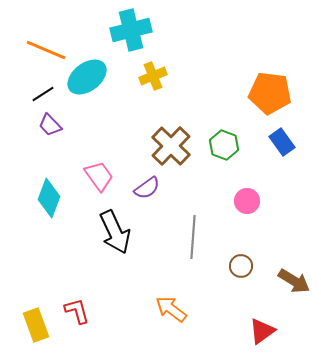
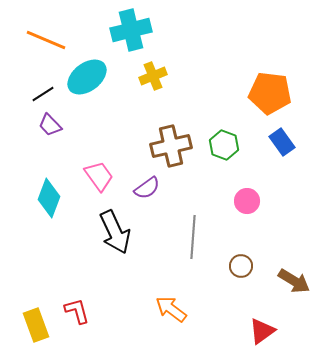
orange line: moved 10 px up
brown cross: rotated 33 degrees clockwise
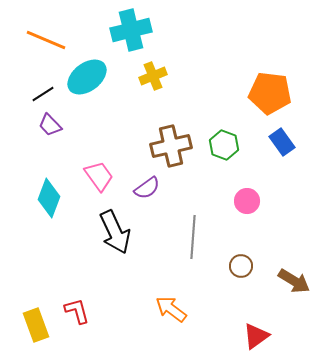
red triangle: moved 6 px left, 5 px down
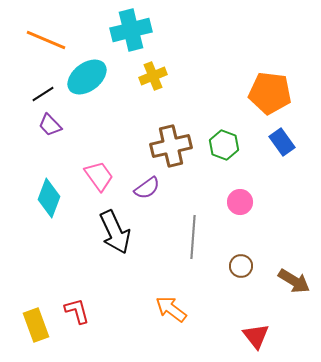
pink circle: moved 7 px left, 1 px down
red triangle: rotated 32 degrees counterclockwise
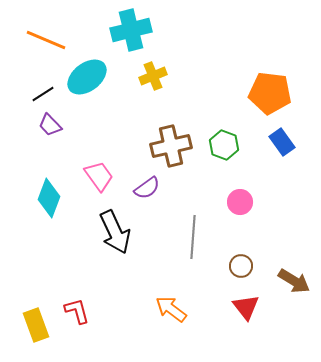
red triangle: moved 10 px left, 29 px up
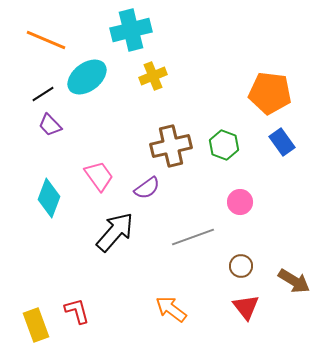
black arrow: rotated 114 degrees counterclockwise
gray line: rotated 66 degrees clockwise
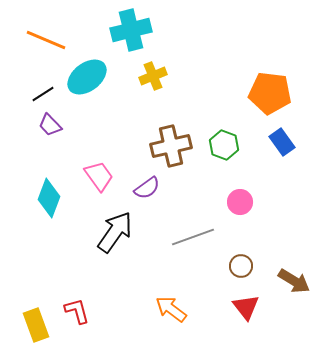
black arrow: rotated 6 degrees counterclockwise
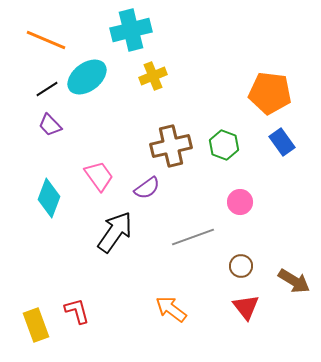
black line: moved 4 px right, 5 px up
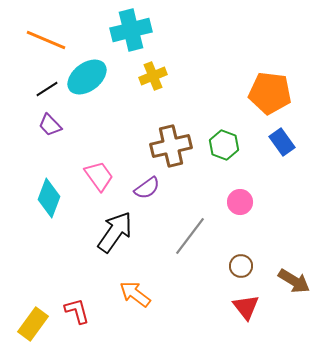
gray line: moved 3 px left, 1 px up; rotated 33 degrees counterclockwise
orange arrow: moved 36 px left, 15 px up
yellow rectangle: moved 3 px left, 1 px up; rotated 56 degrees clockwise
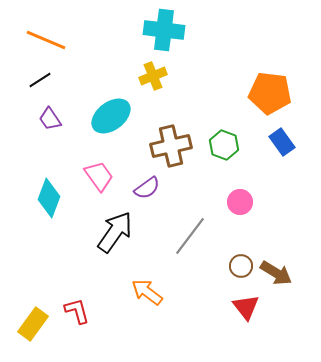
cyan cross: moved 33 px right; rotated 21 degrees clockwise
cyan ellipse: moved 24 px right, 39 px down
black line: moved 7 px left, 9 px up
purple trapezoid: moved 6 px up; rotated 10 degrees clockwise
brown arrow: moved 18 px left, 8 px up
orange arrow: moved 12 px right, 2 px up
